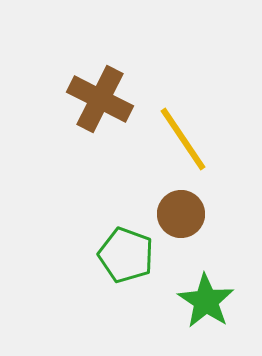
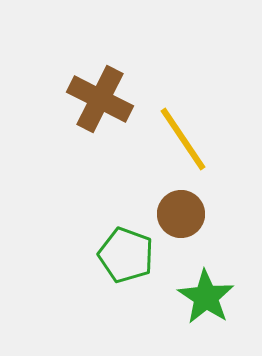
green star: moved 4 px up
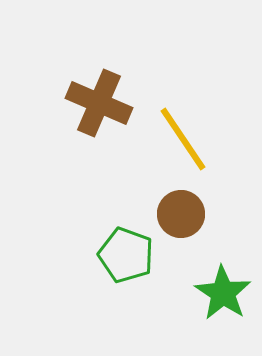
brown cross: moved 1 px left, 4 px down; rotated 4 degrees counterclockwise
green star: moved 17 px right, 4 px up
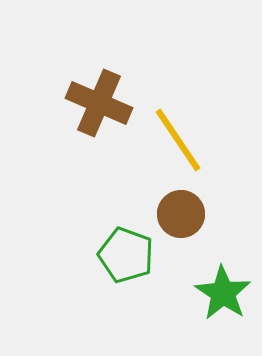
yellow line: moved 5 px left, 1 px down
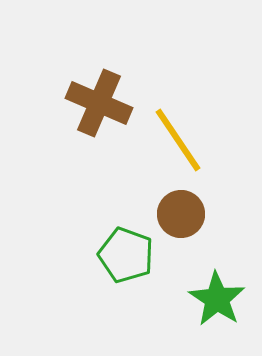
green star: moved 6 px left, 6 px down
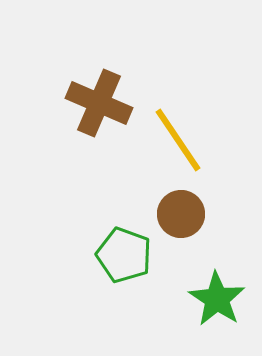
green pentagon: moved 2 px left
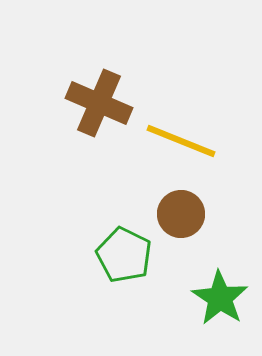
yellow line: moved 3 px right, 1 px down; rotated 34 degrees counterclockwise
green pentagon: rotated 6 degrees clockwise
green star: moved 3 px right, 1 px up
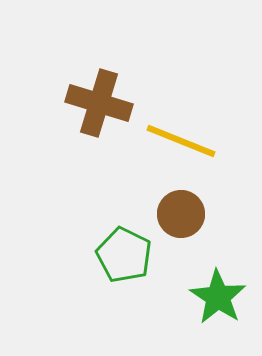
brown cross: rotated 6 degrees counterclockwise
green star: moved 2 px left, 1 px up
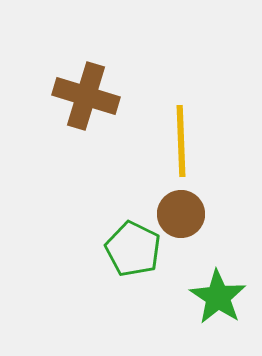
brown cross: moved 13 px left, 7 px up
yellow line: rotated 66 degrees clockwise
green pentagon: moved 9 px right, 6 px up
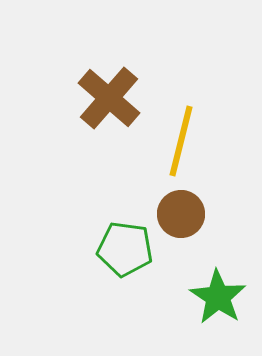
brown cross: moved 23 px right, 2 px down; rotated 24 degrees clockwise
yellow line: rotated 16 degrees clockwise
green pentagon: moved 8 px left; rotated 18 degrees counterclockwise
